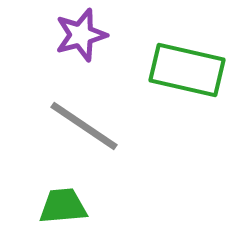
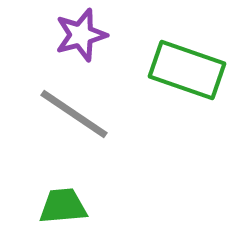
green rectangle: rotated 6 degrees clockwise
gray line: moved 10 px left, 12 px up
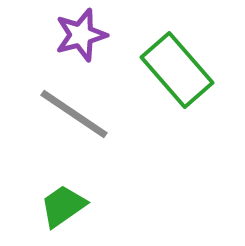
green rectangle: moved 10 px left; rotated 30 degrees clockwise
green trapezoid: rotated 30 degrees counterclockwise
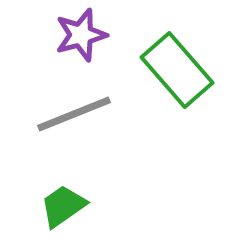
gray line: rotated 56 degrees counterclockwise
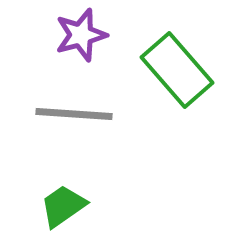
gray line: rotated 26 degrees clockwise
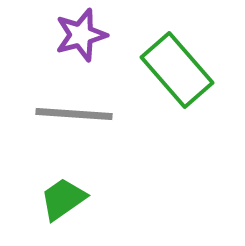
green trapezoid: moved 7 px up
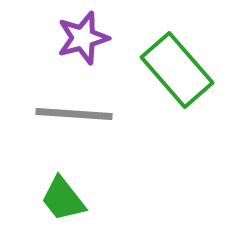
purple star: moved 2 px right, 3 px down
green trapezoid: rotated 93 degrees counterclockwise
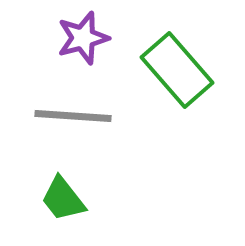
gray line: moved 1 px left, 2 px down
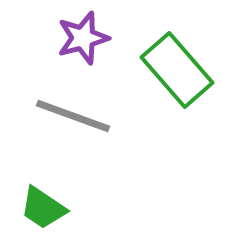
gray line: rotated 16 degrees clockwise
green trapezoid: moved 20 px left, 9 px down; rotated 18 degrees counterclockwise
